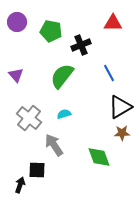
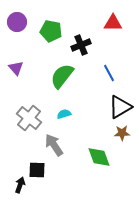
purple triangle: moved 7 px up
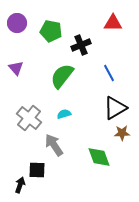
purple circle: moved 1 px down
black triangle: moved 5 px left, 1 px down
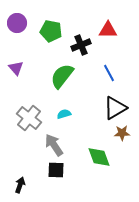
red triangle: moved 5 px left, 7 px down
black square: moved 19 px right
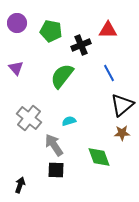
black triangle: moved 7 px right, 3 px up; rotated 10 degrees counterclockwise
cyan semicircle: moved 5 px right, 7 px down
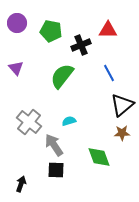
gray cross: moved 4 px down
black arrow: moved 1 px right, 1 px up
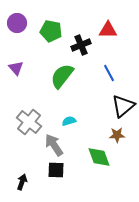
black triangle: moved 1 px right, 1 px down
brown star: moved 5 px left, 2 px down
black arrow: moved 1 px right, 2 px up
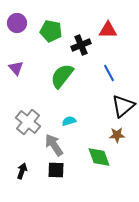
gray cross: moved 1 px left
black arrow: moved 11 px up
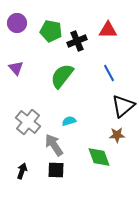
black cross: moved 4 px left, 4 px up
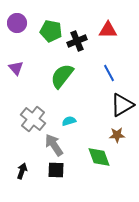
black triangle: moved 1 px left, 1 px up; rotated 10 degrees clockwise
gray cross: moved 5 px right, 3 px up
